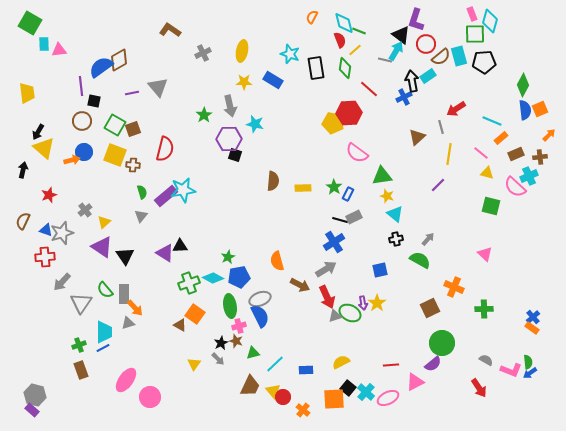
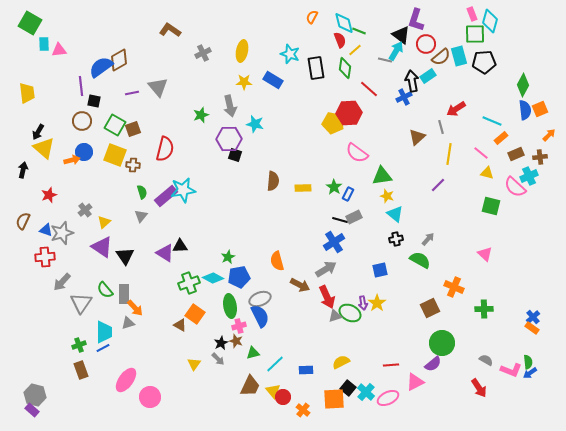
green star at (204, 115): moved 3 px left; rotated 14 degrees clockwise
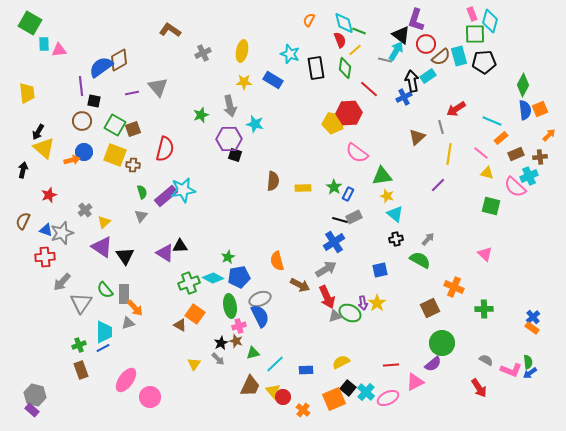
orange semicircle at (312, 17): moved 3 px left, 3 px down
orange square at (334, 399): rotated 20 degrees counterclockwise
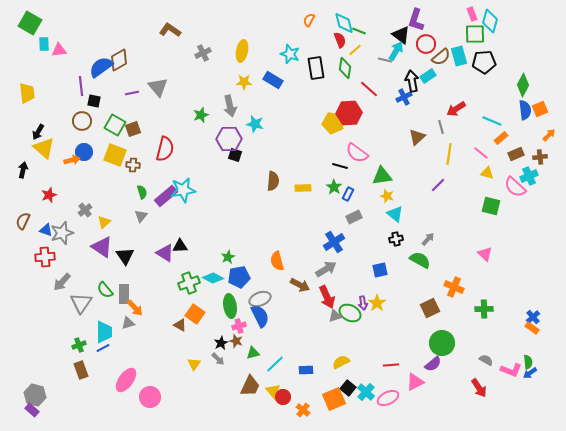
black line at (340, 220): moved 54 px up
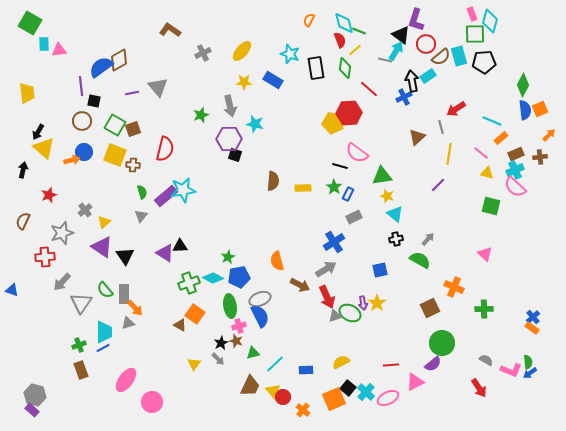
yellow ellipse at (242, 51): rotated 30 degrees clockwise
cyan cross at (529, 176): moved 14 px left, 6 px up
blue triangle at (46, 230): moved 34 px left, 60 px down
pink circle at (150, 397): moved 2 px right, 5 px down
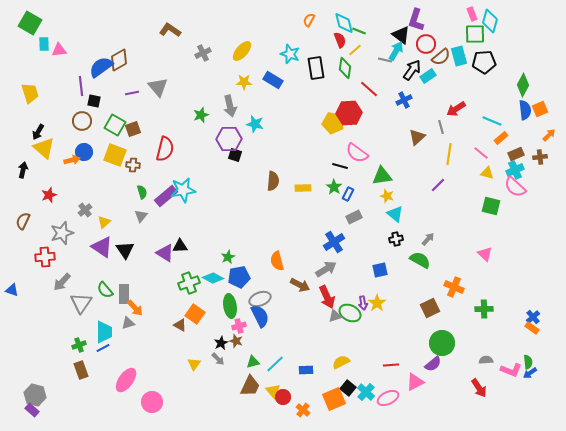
black arrow at (412, 81): moved 11 px up; rotated 45 degrees clockwise
yellow trapezoid at (27, 93): moved 3 px right; rotated 10 degrees counterclockwise
blue cross at (404, 97): moved 3 px down
black triangle at (125, 256): moved 6 px up
green triangle at (253, 353): moved 9 px down
gray semicircle at (486, 360): rotated 32 degrees counterclockwise
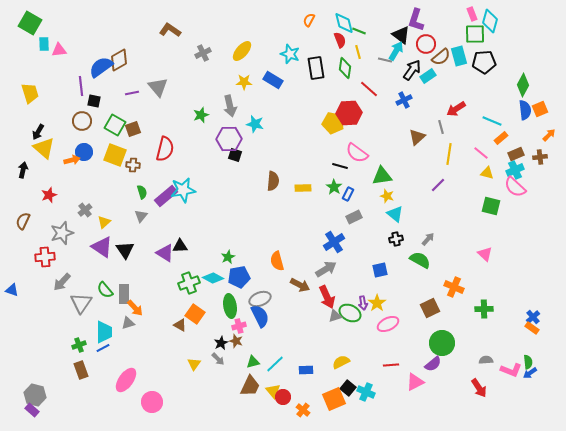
yellow line at (355, 50): moved 3 px right, 2 px down; rotated 64 degrees counterclockwise
cyan cross at (366, 392): rotated 18 degrees counterclockwise
pink ellipse at (388, 398): moved 74 px up
